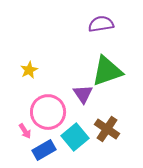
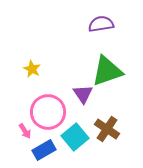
yellow star: moved 3 px right, 1 px up; rotated 18 degrees counterclockwise
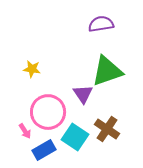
yellow star: rotated 18 degrees counterclockwise
cyan square: rotated 16 degrees counterclockwise
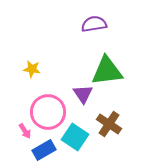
purple semicircle: moved 7 px left
green triangle: rotated 12 degrees clockwise
brown cross: moved 2 px right, 5 px up
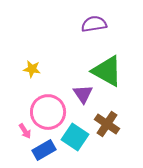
green triangle: rotated 36 degrees clockwise
brown cross: moved 2 px left
